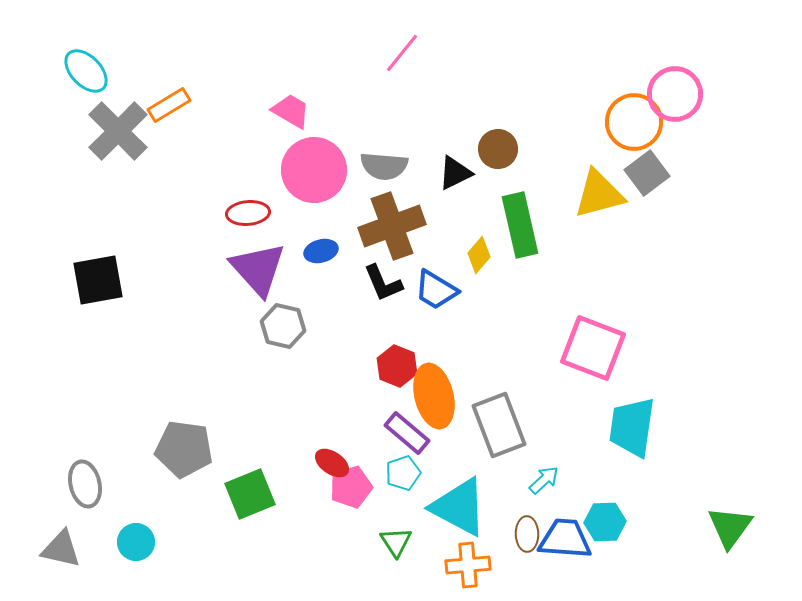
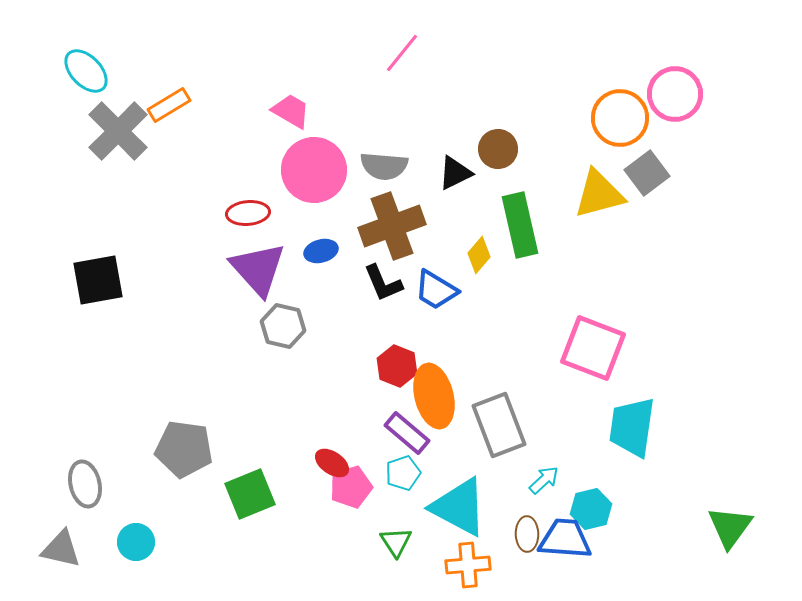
orange circle at (634, 122): moved 14 px left, 4 px up
cyan hexagon at (605, 522): moved 14 px left, 13 px up; rotated 12 degrees counterclockwise
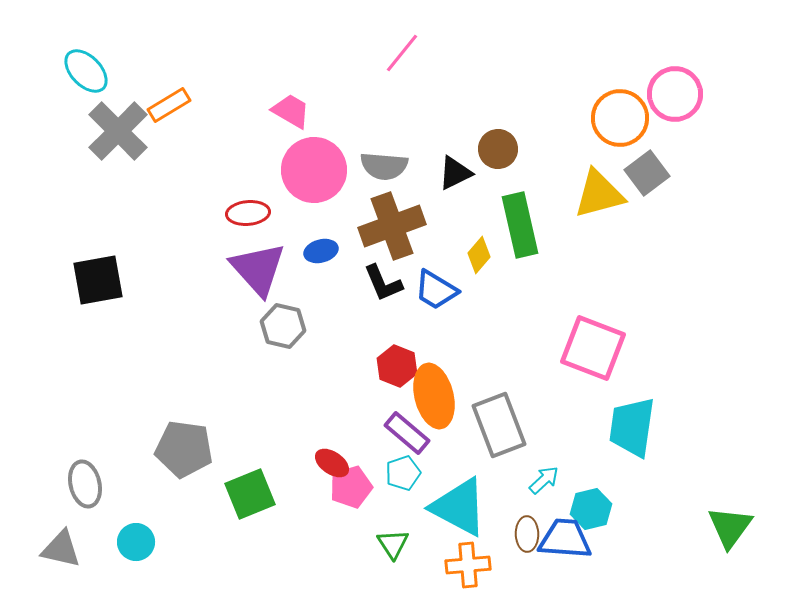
green triangle at (396, 542): moved 3 px left, 2 px down
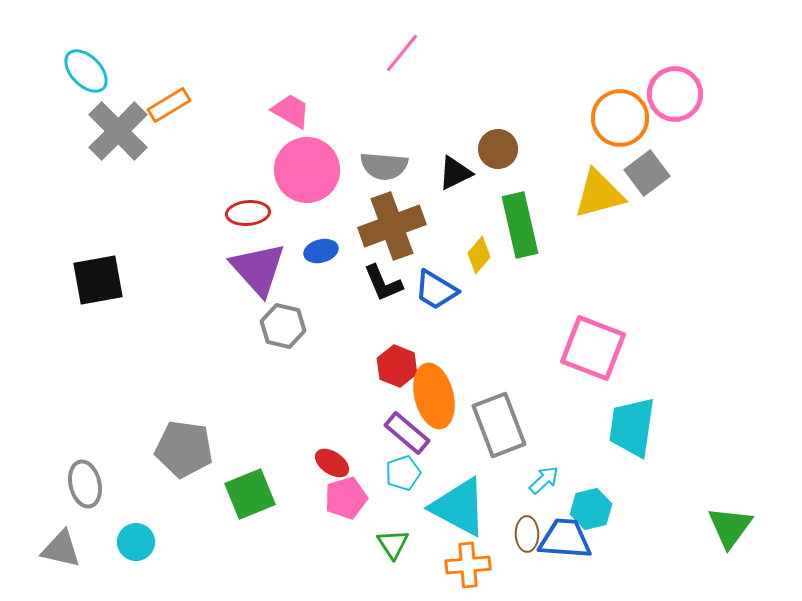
pink circle at (314, 170): moved 7 px left
pink pentagon at (351, 487): moved 5 px left, 11 px down
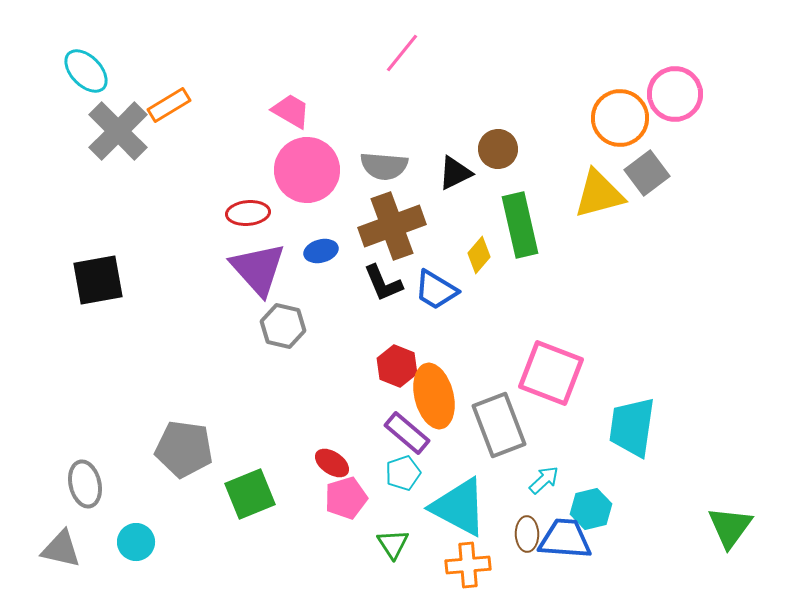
pink square at (593, 348): moved 42 px left, 25 px down
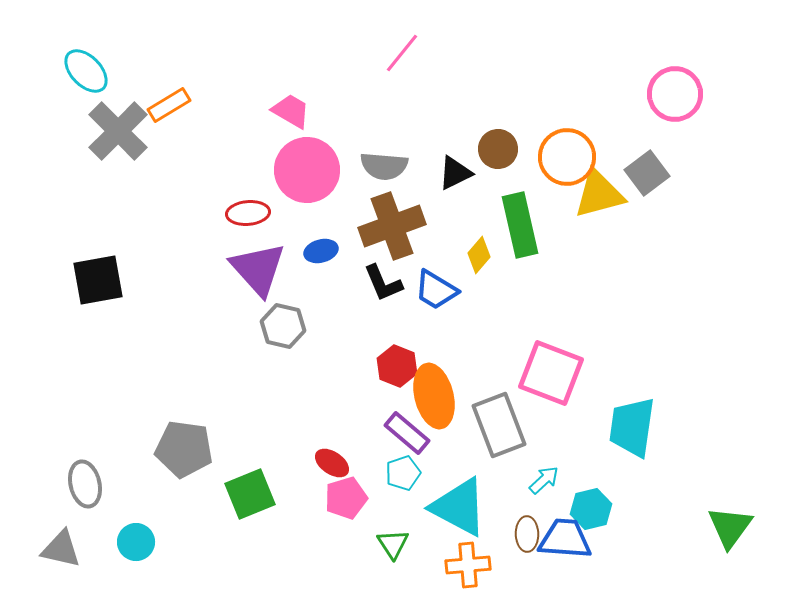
orange circle at (620, 118): moved 53 px left, 39 px down
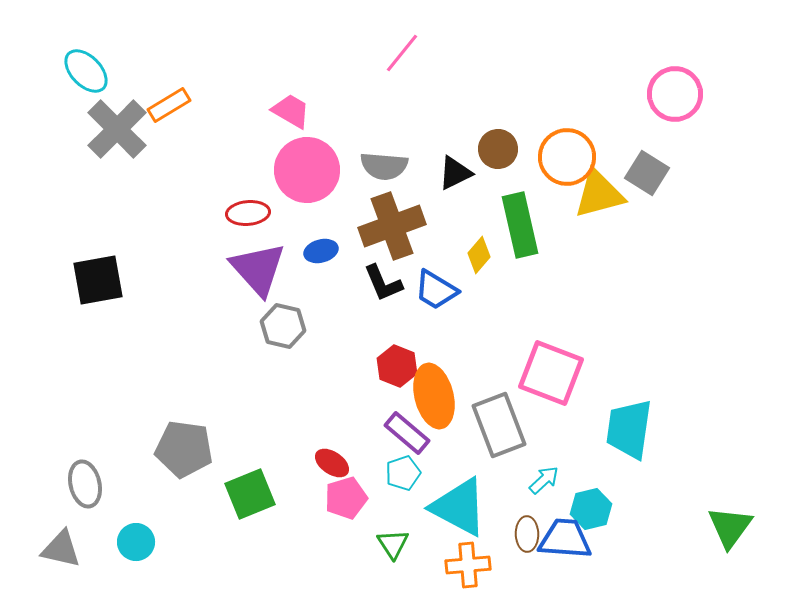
gray cross at (118, 131): moved 1 px left, 2 px up
gray square at (647, 173): rotated 21 degrees counterclockwise
cyan trapezoid at (632, 427): moved 3 px left, 2 px down
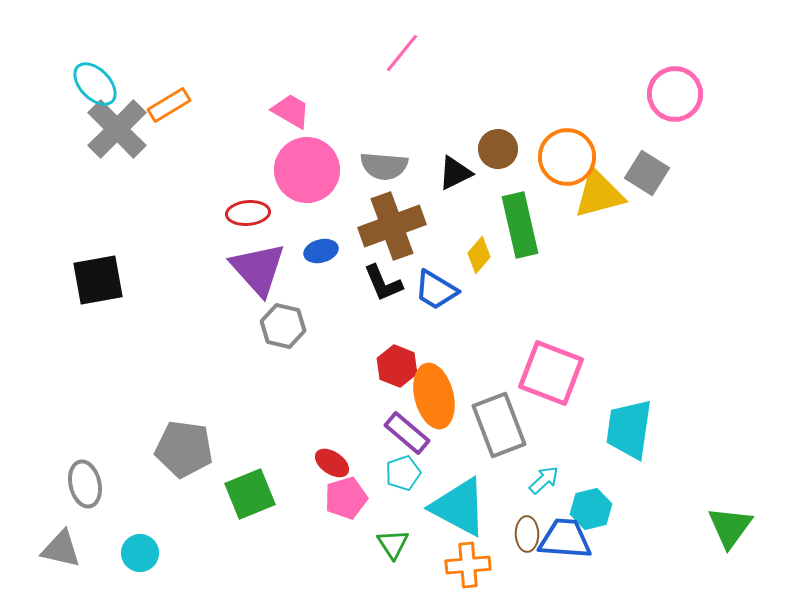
cyan ellipse at (86, 71): moved 9 px right, 13 px down
cyan circle at (136, 542): moved 4 px right, 11 px down
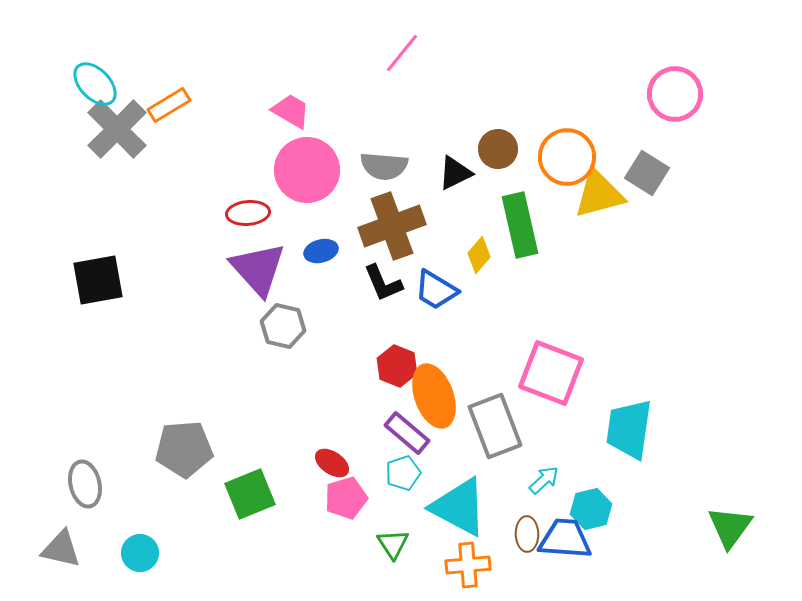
orange ellipse at (434, 396): rotated 6 degrees counterclockwise
gray rectangle at (499, 425): moved 4 px left, 1 px down
gray pentagon at (184, 449): rotated 12 degrees counterclockwise
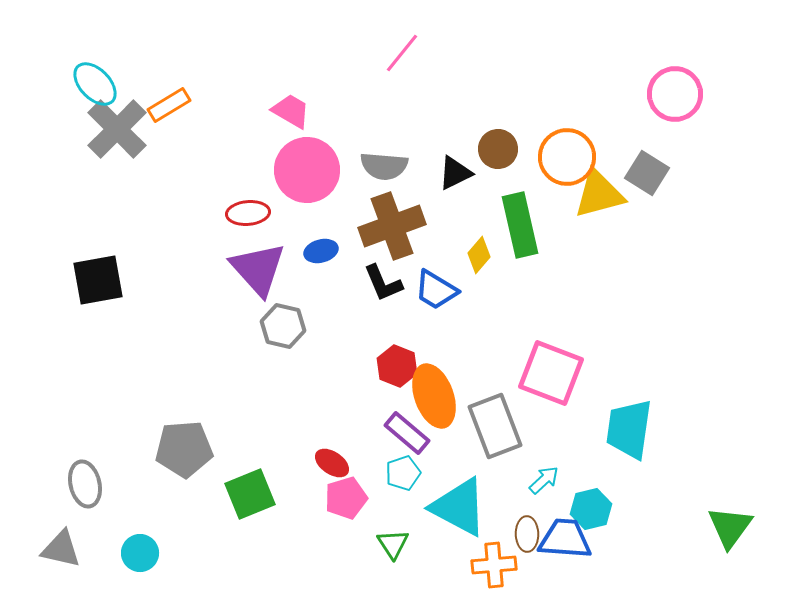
orange cross at (468, 565): moved 26 px right
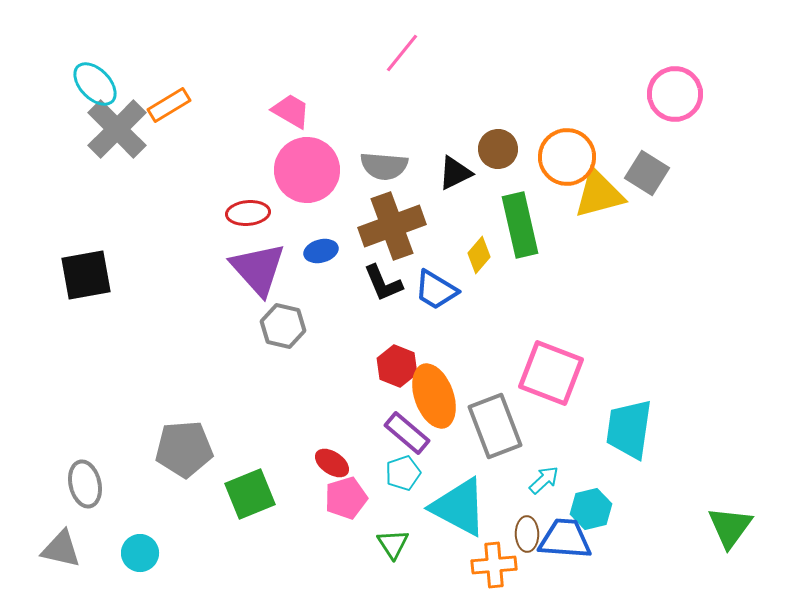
black square at (98, 280): moved 12 px left, 5 px up
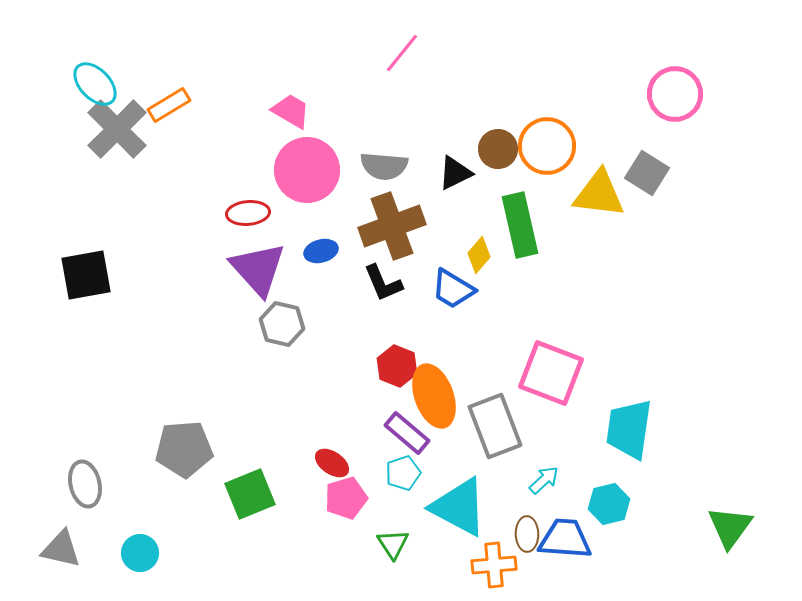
orange circle at (567, 157): moved 20 px left, 11 px up
yellow triangle at (599, 194): rotated 22 degrees clockwise
blue trapezoid at (436, 290): moved 17 px right, 1 px up
gray hexagon at (283, 326): moved 1 px left, 2 px up
cyan hexagon at (591, 509): moved 18 px right, 5 px up
